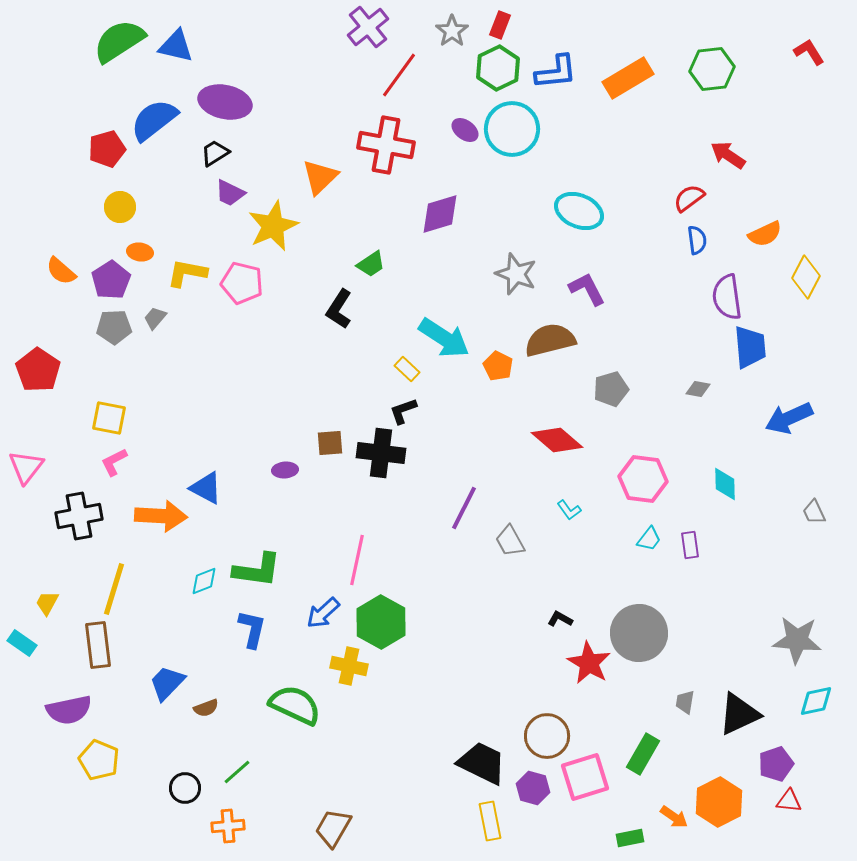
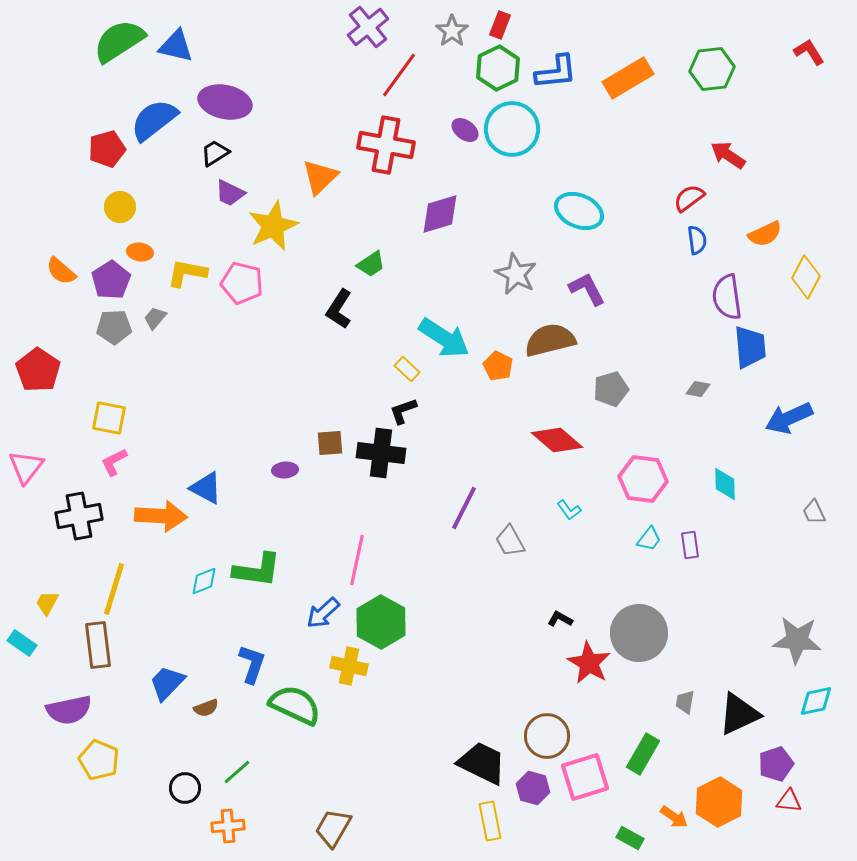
gray star at (516, 274): rotated 6 degrees clockwise
blue L-shape at (252, 629): moved 35 px down; rotated 6 degrees clockwise
green rectangle at (630, 838): rotated 40 degrees clockwise
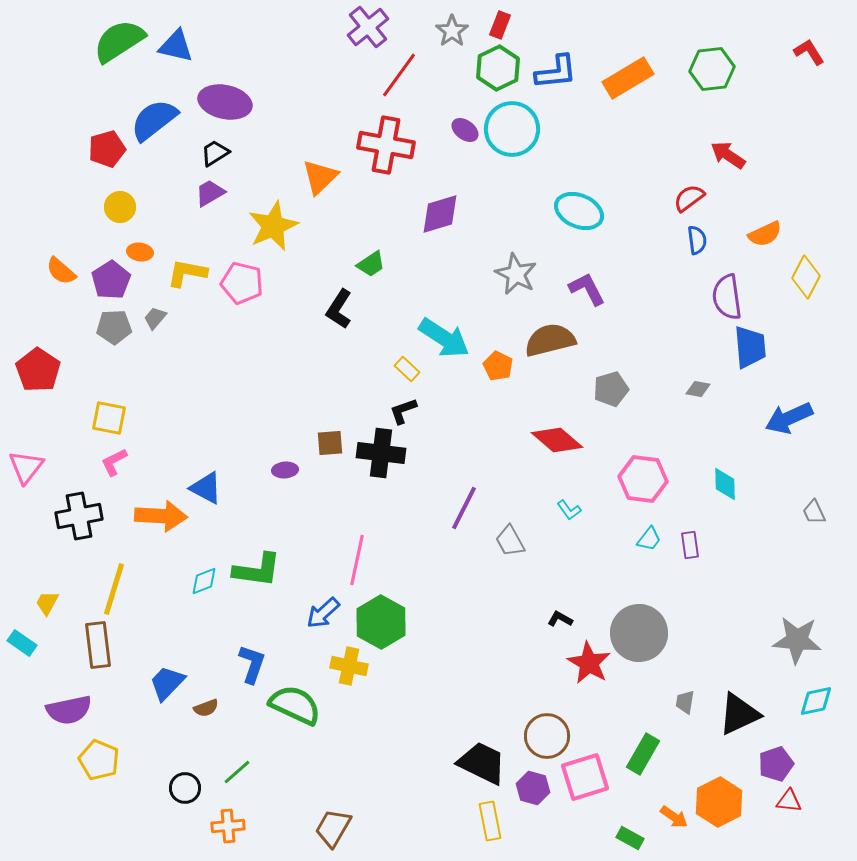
purple trapezoid at (230, 193): moved 20 px left; rotated 124 degrees clockwise
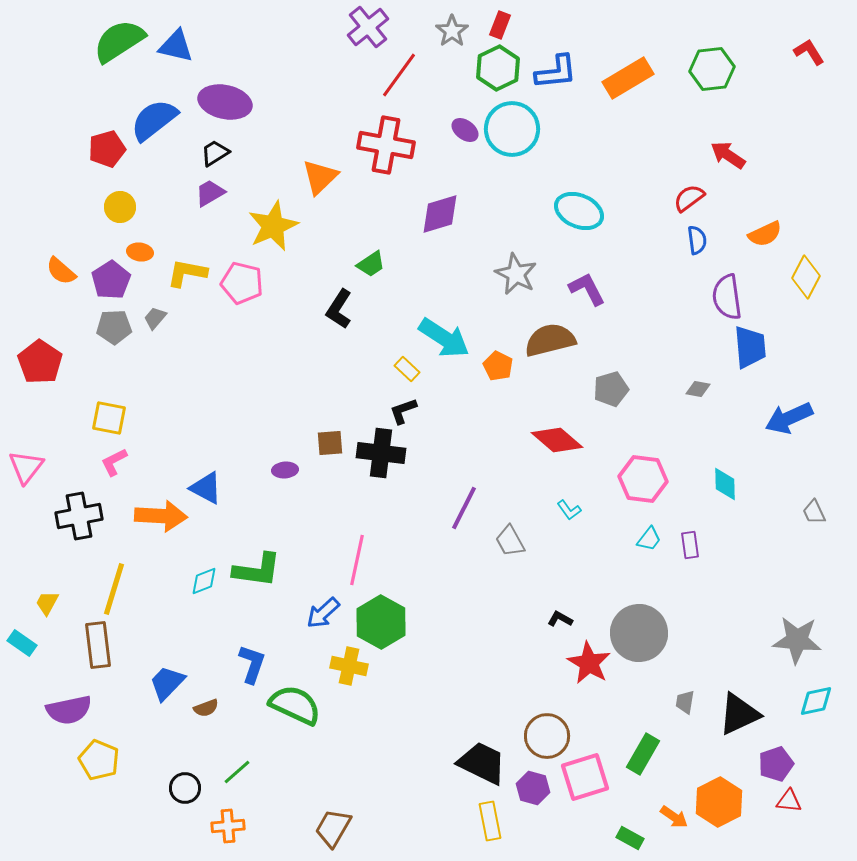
red pentagon at (38, 370): moved 2 px right, 8 px up
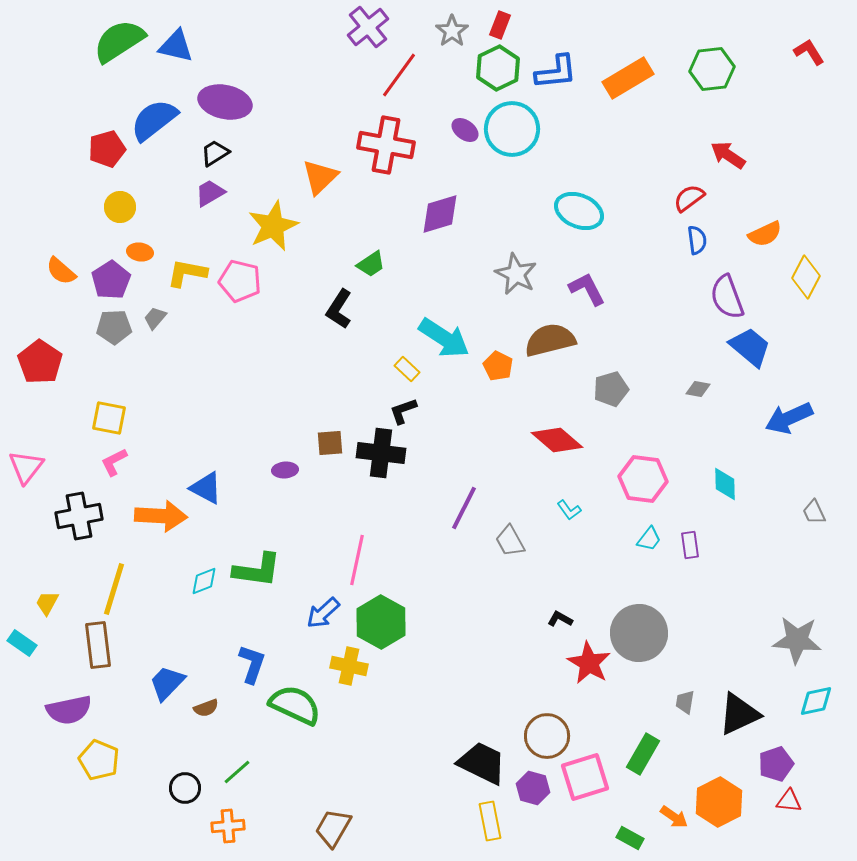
pink pentagon at (242, 283): moved 2 px left, 2 px up
purple semicircle at (727, 297): rotated 12 degrees counterclockwise
blue trapezoid at (750, 347): rotated 45 degrees counterclockwise
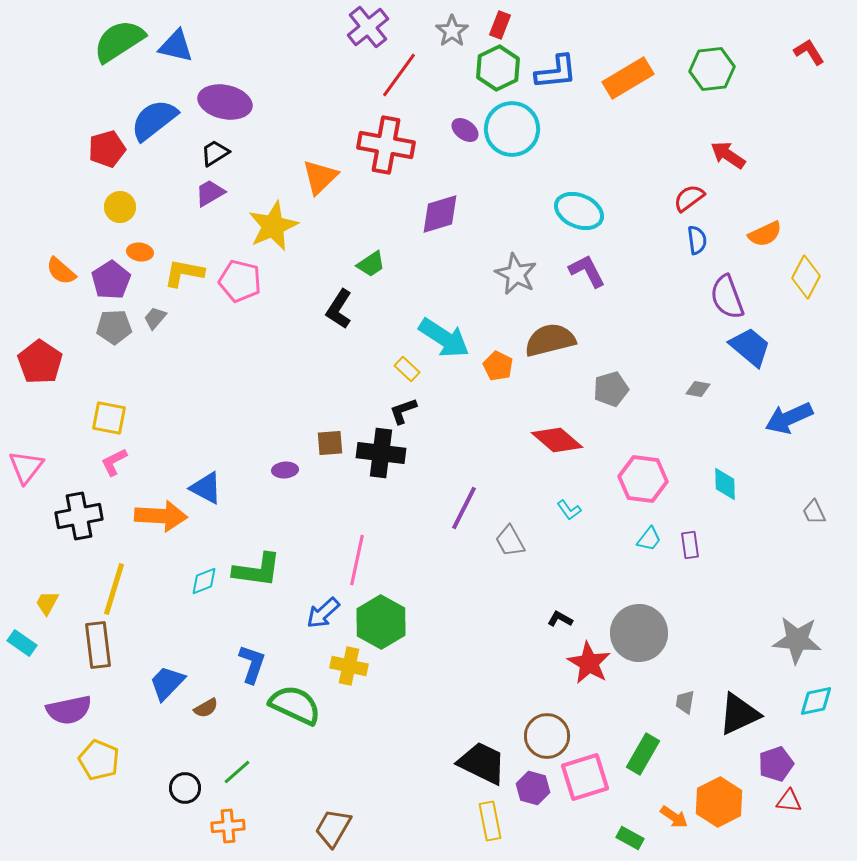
yellow L-shape at (187, 273): moved 3 px left
purple L-shape at (587, 289): moved 18 px up
brown semicircle at (206, 708): rotated 10 degrees counterclockwise
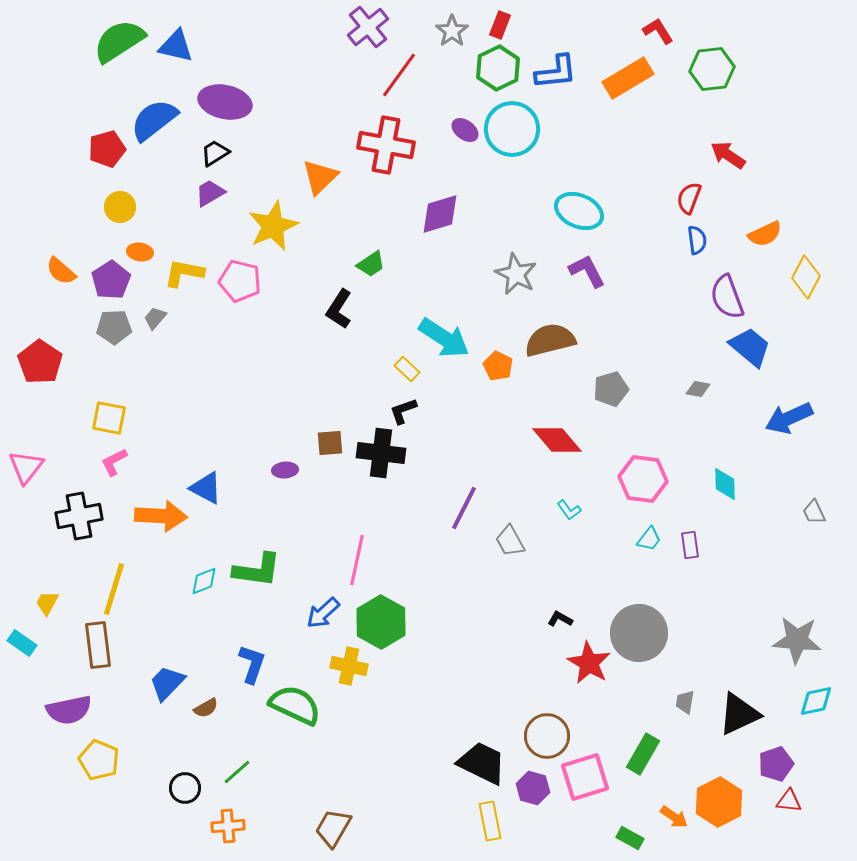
red L-shape at (809, 52): moved 151 px left, 21 px up
red semicircle at (689, 198): rotated 32 degrees counterclockwise
red diamond at (557, 440): rotated 9 degrees clockwise
